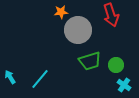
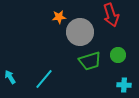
orange star: moved 2 px left, 5 px down
gray circle: moved 2 px right, 2 px down
green circle: moved 2 px right, 10 px up
cyan line: moved 4 px right
cyan cross: rotated 32 degrees counterclockwise
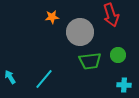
orange star: moved 7 px left
green trapezoid: rotated 10 degrees clockwise
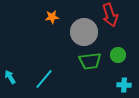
red arrow: moved 1 px left
gray circle: moved 4 px right
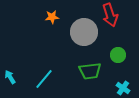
green trapezoid: moved 10 px down
cyan cross: moved 1 px left, 3 px down; rotated 32 degrees clockwise
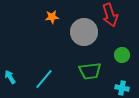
green circle: moved 4 px right
cyan cross: moved 1 px left; rotated 24 degrees counterclockwise
